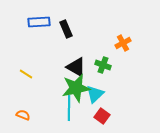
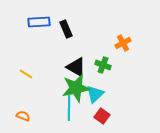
orange semicircle: moved 1 px down
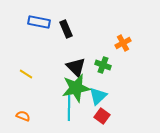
blue rectangle: rotated 15 degrees clockwise
black triangle: rotated 15 degrees clockwise
cyan triangle: moved 3 px right, 2 px down
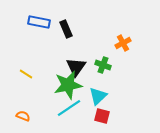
black triangle: rotated 20 degrees clockwise
green star: moved 8 px left, 3 px up
cyan line: rotated 55 degrees clockwise
red square: rotated 21 degrees counterclockwise
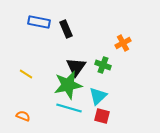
cyan line: rotated 50 degrees clockwise
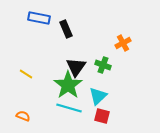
blue rectangle: moved 4 px up
green star: rotated 24 degrees counterclockwise
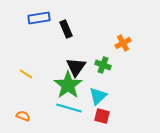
blue rectangle: rotated 20 degrees counterclockwise
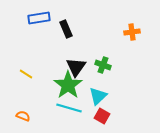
orange cross: moved 9 px right, 11 px up; rotated 21 degrees clockwise
red square: rotated 14 degrees clockwise
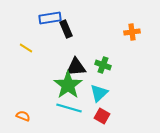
blue rectangle: moved 11 px right
black triangle: rotated 50 degrees clockwise
yellow line: moved 26 px up
cyan triangle: moved 1 px right, 3 px up
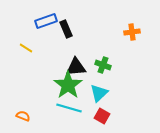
blue rectangle: moved 4 px left, 3 px down; rotated 10 degrees counterclockwise
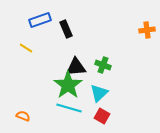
blue rectangle: moved 6 px left, 1 px up
orange cross: moved 15 px right, 2 px up
